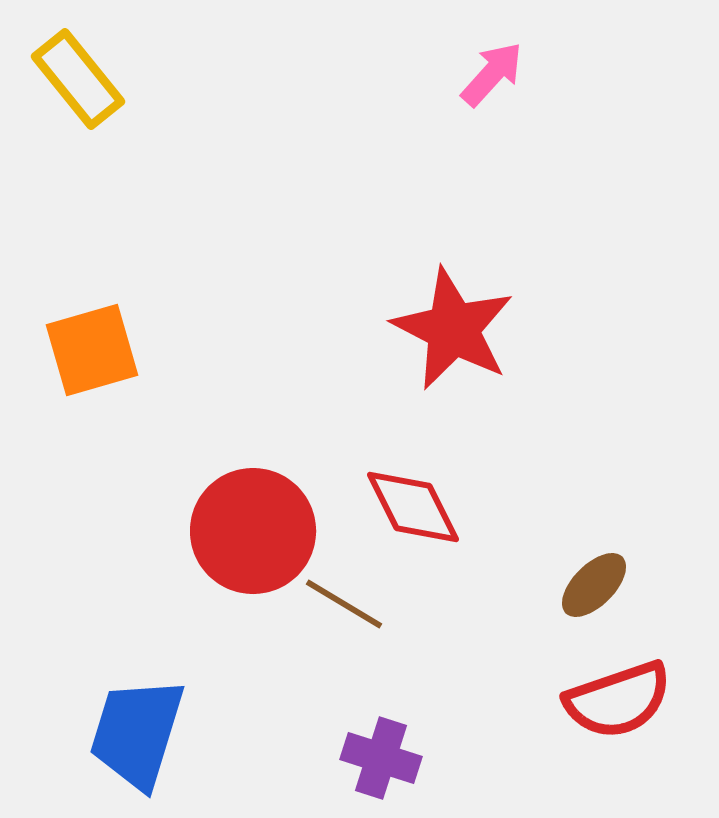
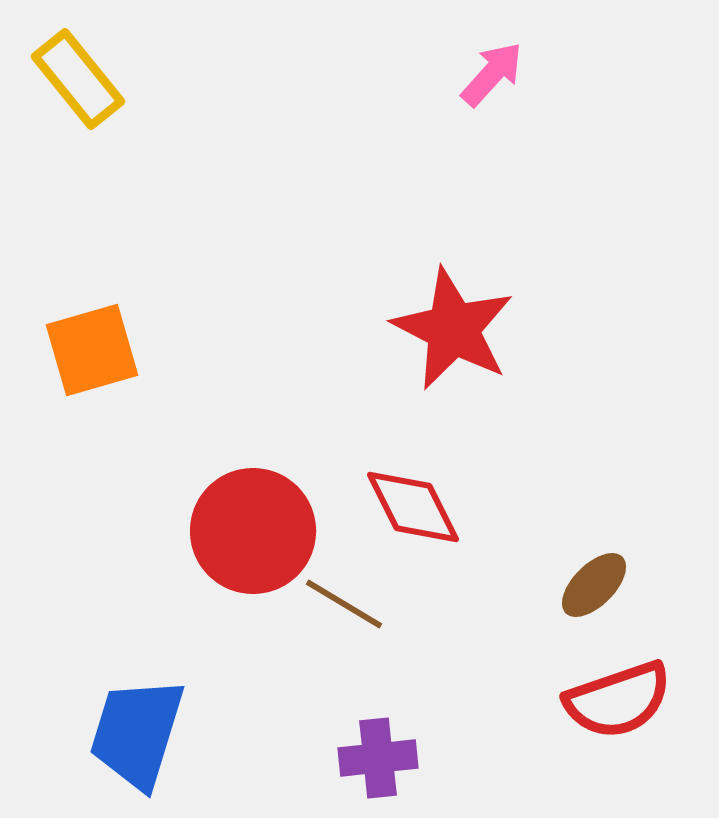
purple cross: moved 3 px left; rotated 24 degrees counterclockwise
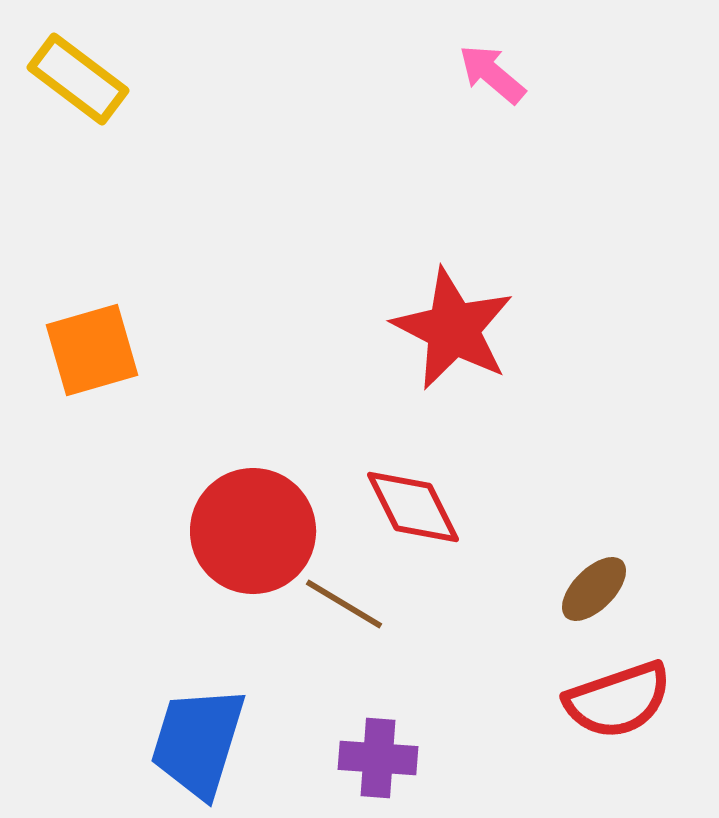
pink arrow: rotated 92 degrees counterclockwise
yellow rectangle: rotated 14 degrees counterclockwise
brown ellipse: moved 4 px down
blue trapezoid: moved 61 px right, 9 px down
purple cross: rotated 10 degrees clockwise
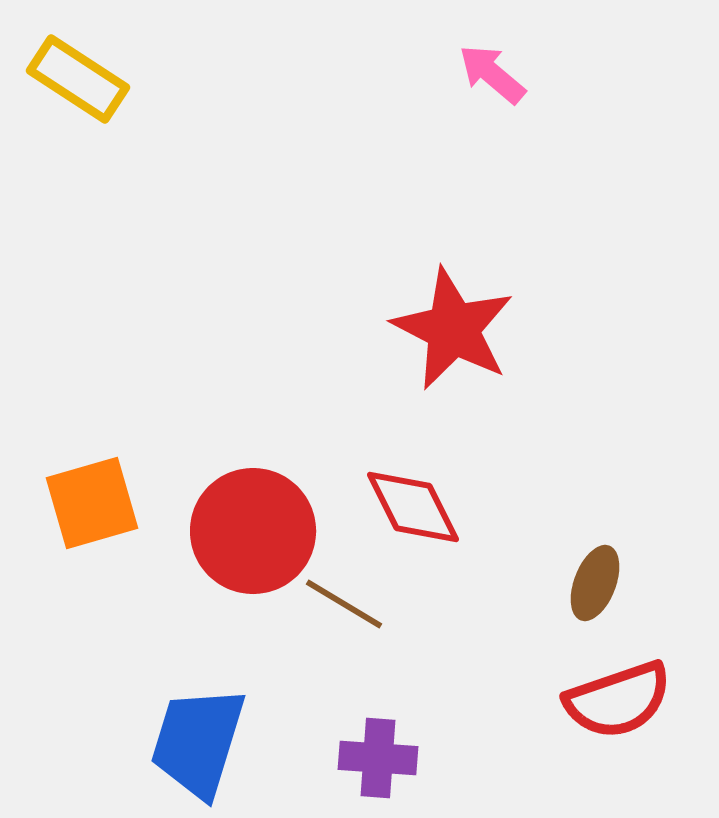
yellow rectangle: rotated 4 degrees counterclockwise
orange square: moved 153 px down
brown ellipse: moved 1 px right, 6 px up; rotated 24 degrees counterclockwise
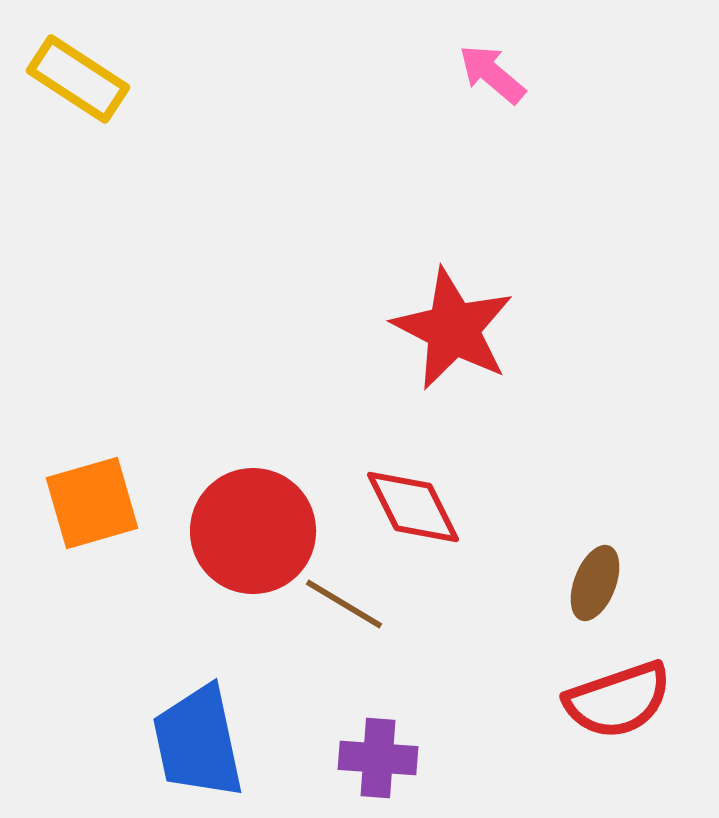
blue trapezoid: rotated 29 degrees counterclockwise
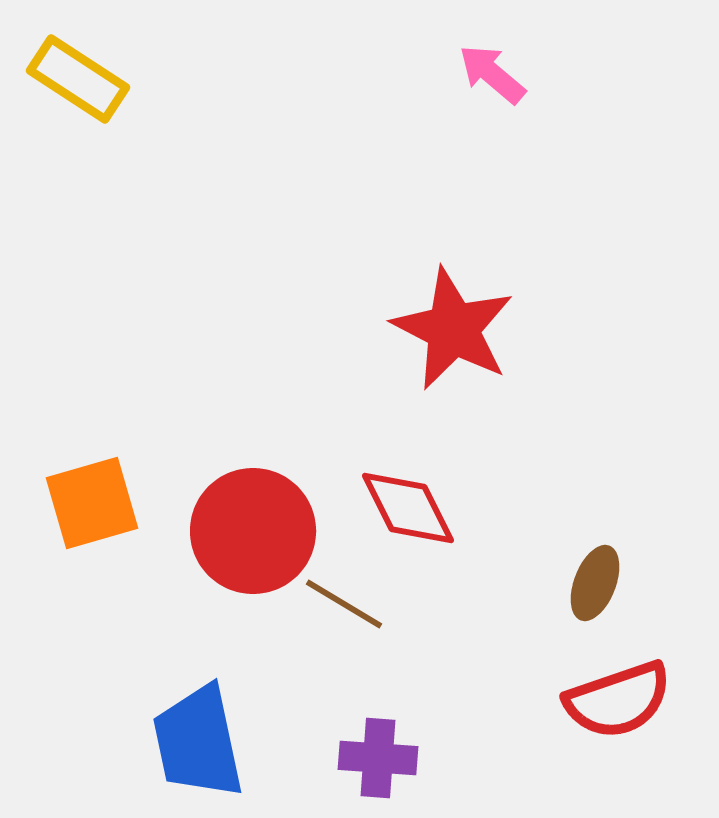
red diamond: moved 5 px left, 1 px down
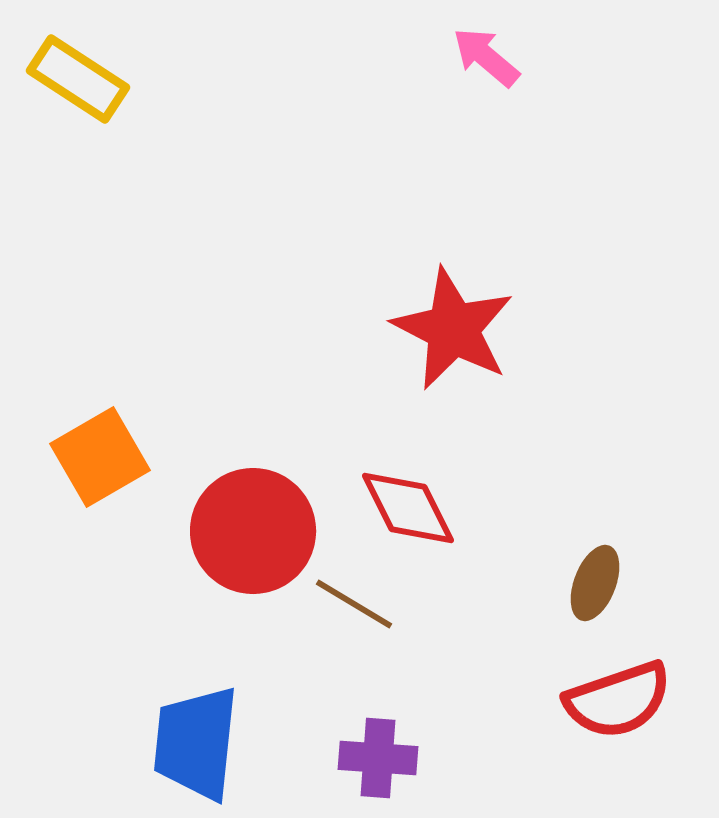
pink arrow: moved 6 px left, 17 px up
orange square: moved 8 px right, 46 px up; rotated 14 degrees counterclockwise
brown line: moved 10 px right
blue trapezoid: moved 2 px left, 1 px down; rotated 18 degrees clockwise
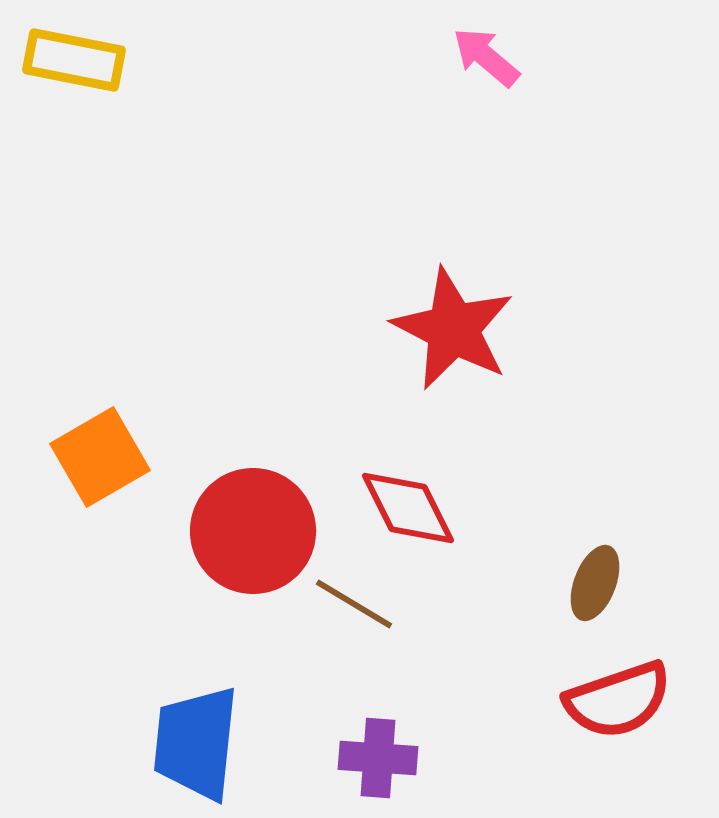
yellow rectangle: moved 4 px left, 19 px up; rotated 22 degrees counterclockwise
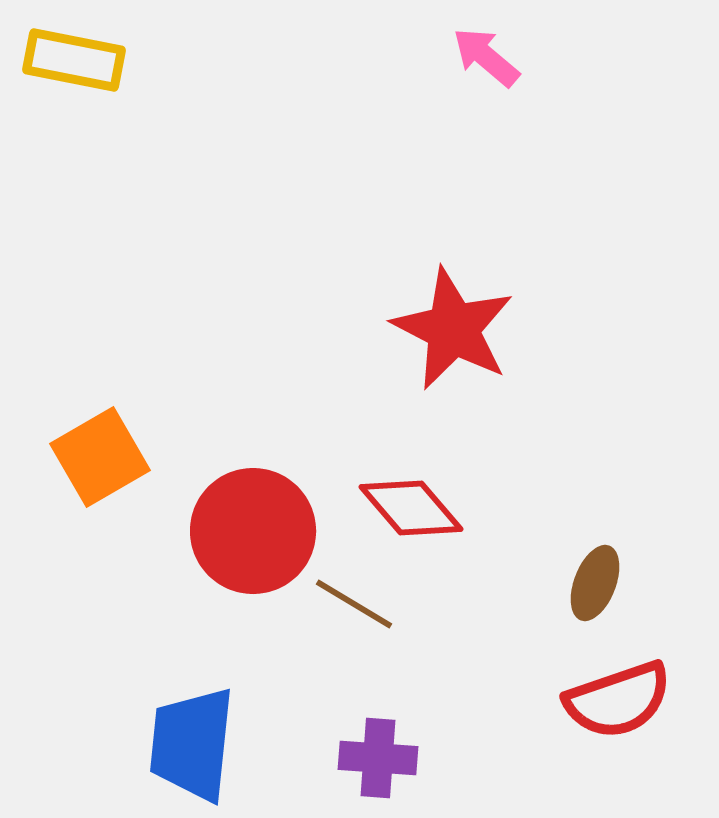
red diamond: moved 3 px right; rotated 14 degrees counterclockwise
blue trapezoid: moved 4 px left, 1 px down
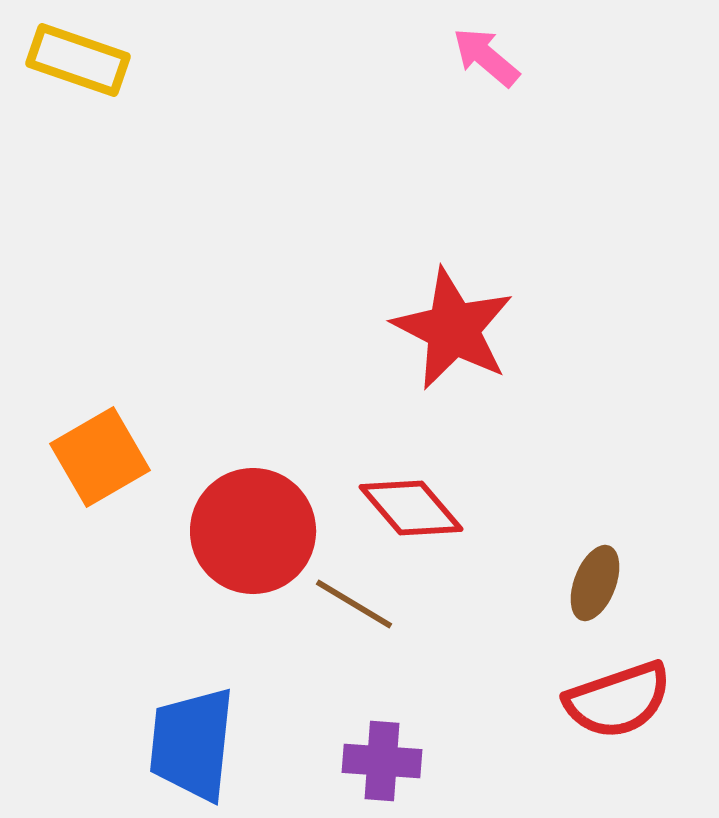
yellow rectangle: moved 4 px right; rotated 8 degrees clockwise
purple cross: moved 4 px right, 3 px down
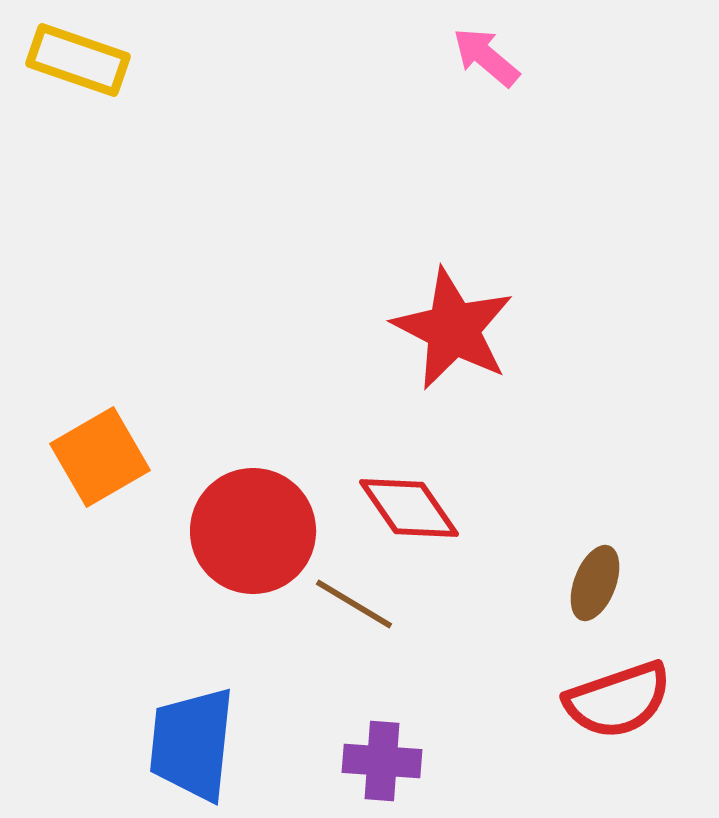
red diamond: moved 2 px left; rotated 6 degrees clockwise
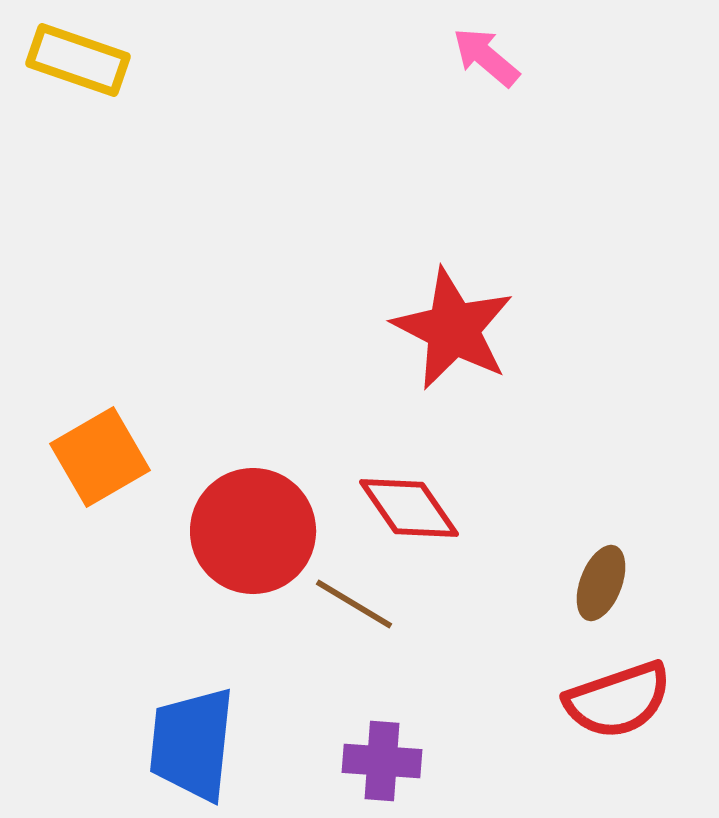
brown ellipse: moved 6 px right
